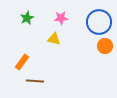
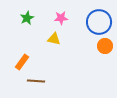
brown line: moved 1 px right
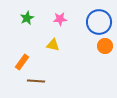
pink star: moved 1 px left, 1 px down
yellow triangle: moved 1 px left, 6 px down
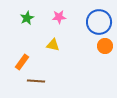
pink star: moved 1 px left, 2 px up
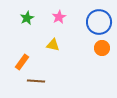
pink star: rotated 24 degrees counterclockwise
orange circle: moved 3 px left, 2 px down
